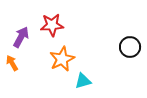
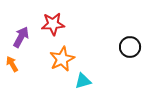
red star: moved 1 px right, 1 px up
orange arrow: moved 1 px down
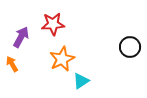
cyan triangle: moved 2 px left; rotated 18 degrees counterclockwise
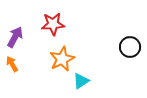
purple arrow: moved 6 px left
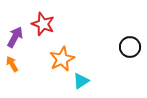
red star: moved 10 px left; rotated 25 degrees clockwise
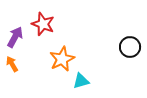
cyan triangle: rotated 18 degrees clockwise
